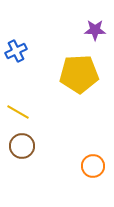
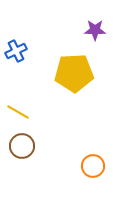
yellow pentagon: moved 5 px left, 1 px up
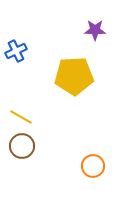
yellow pentagon: moved 3 px down
yellow line: moved 3 px right, 5 px down
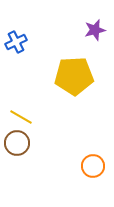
purple star: rotated 15 degrees counterclockwise
blue cross: moved 9 px up
brown circle: moved 5 px left, 3 px up
